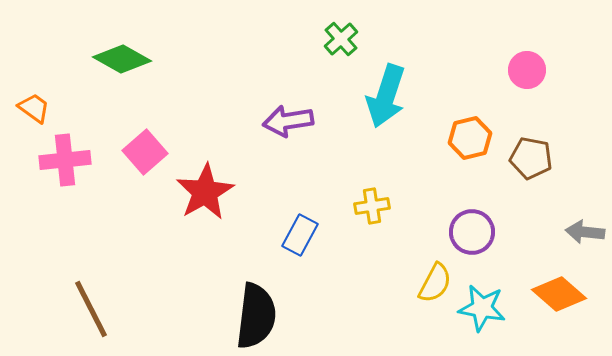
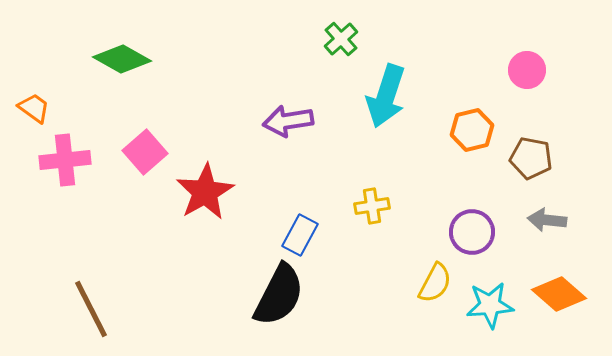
orange hexagon: moved 2 px right, 8 px up
gray arrow: moved 38 px left, 12 px up
cyan star: moved 8 px right, 3 px up; rotated 15 degrees counterclockwise
black semicircle: moved 23 px right, 21 px up; rotated 20 degrees clockwise
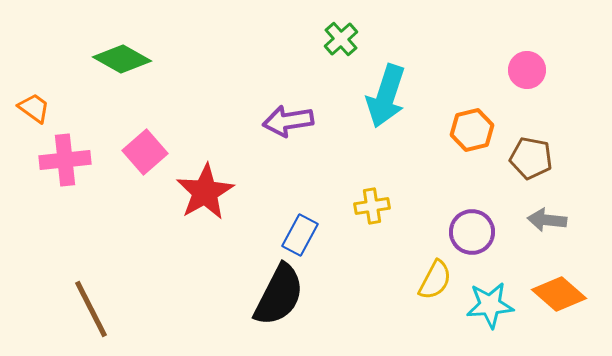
yellow semicircle: moved 3 px up
